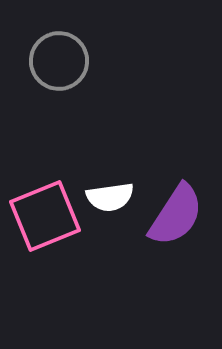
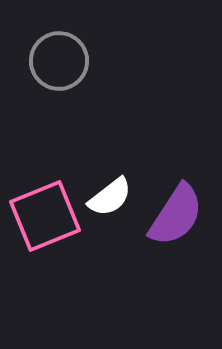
white semicircle: rotated 30 degrees counterclockwise
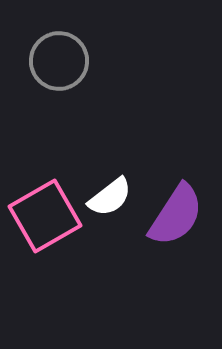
pink square: rotated 8 degrees counterclockwise
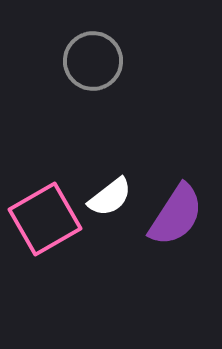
gray circle: moved 34 px right
pink square: moved 3 px down
